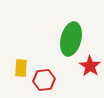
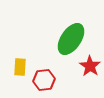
green ellipse: rotated 20 degrees clockwise
yellow rectangle: moved 1 px left, 1 px up
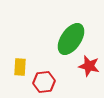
red star: moved 1 px left; rotated 20 degrees counterclockwise
red hexagon: moved 2 px down
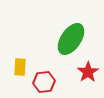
red star: moved 1 px left, 6 px down; rotated 25 degrees clockwise
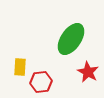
red star: rotated 10 degrees counterclockwise
red hexagon: moved 3 px left
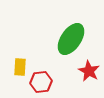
red star: moved 1 px right, 1 px up
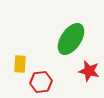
yellow rectangle: moved 3 px up
red star: rotated 15 degrees counterclockwise
